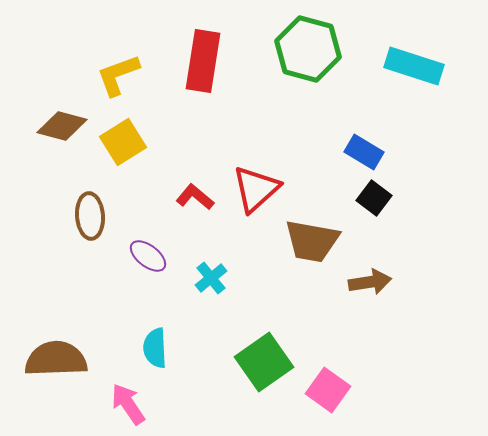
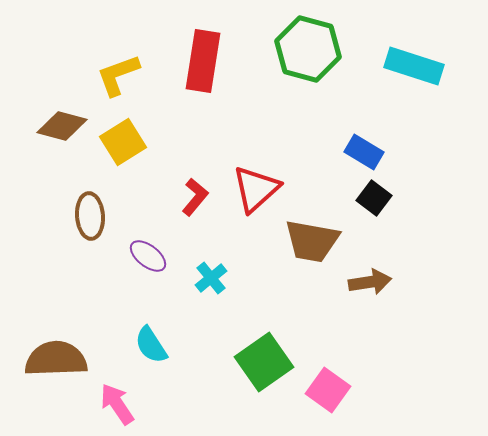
red L-shape: rotated 90 degrees clockwise
cyan semicircle: moved 4 px left, 3 px up; rotated 30 degrees counterclockwise
pink arrow: moved 11 px left
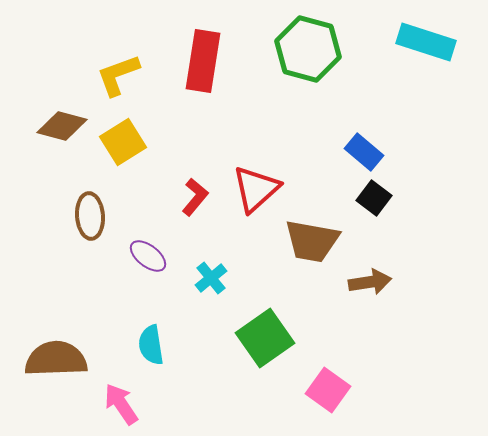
cyan rectangle: moved 12 px right, 24 px up
blue rectangle: rotated 9 degrees clockwise
cyan semicircle: rotated 24 degrees clockwise
green square: moved 1 px right, 24 px up
pink arrow: moved 4 px right
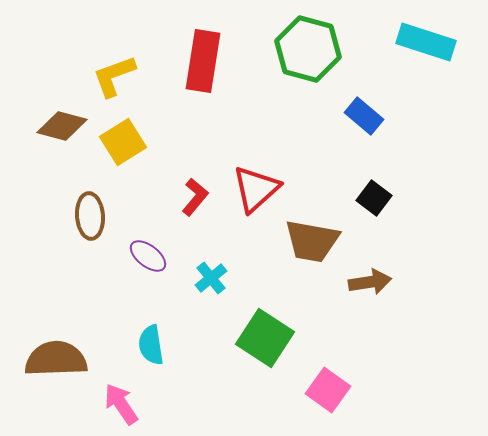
yellow L-shape: moved 4 px left, 1 px down
blue rectangle: moved 36 px up
green square: rotated 22 degrees counterclockwise
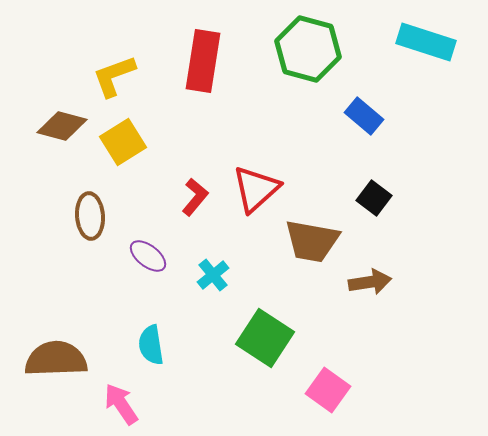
cyan cross: moved 2 px right, 3 px up
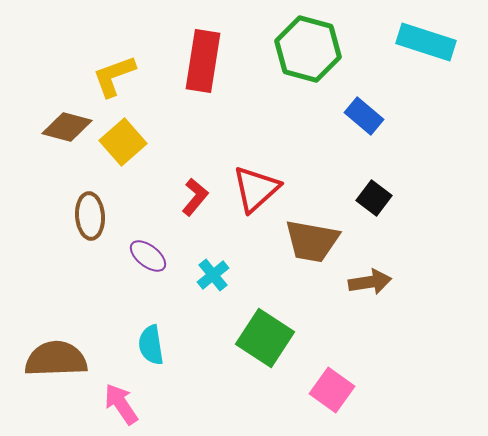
brown diamond: moved 5 px right, 1 px down
yellow square: rotated 9 degrees counterclockwise
pink square: moved 4 px right
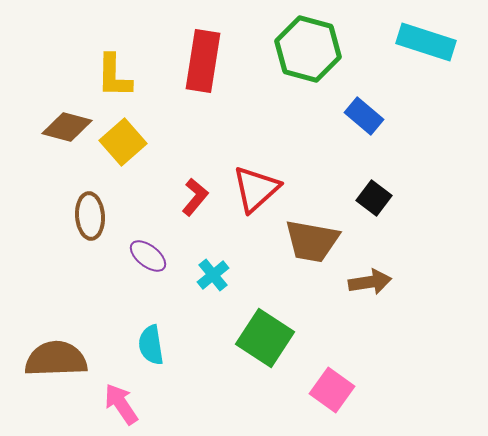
yellow L-shape: rotated 69 degrees counterclockwise
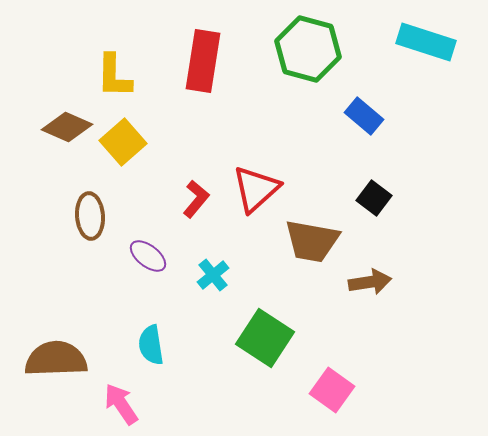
brown diamond: rotated 9 degrees clockwise
red L-shape: moved 1 px right, 2 px down
